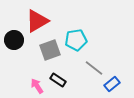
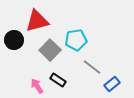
red triangle: rotated 15 degrees clockwise
gray square: rotated 25 degrees counterclockwise
gray line: moved 2 px left, 1 px up
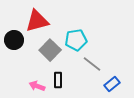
gray line: moved 3 px up
black rectangle: rotated 56 degrees clockwise
pink arrow: rotated 35 degrees counterclockwise
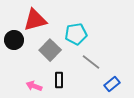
red triangle: moved 2 px left, 1 px up
cyan pentagon: moved 6 px up
gray line: moved 1 px left, 2 px up
black rectangle: moved 1 px right
pink arrow: moved 3 px left
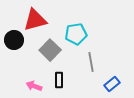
gray line: rotated 42 degrees clockwise
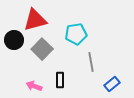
gray square: moved 8 px left, 1 px up
black rectangle: moved 1 px right
